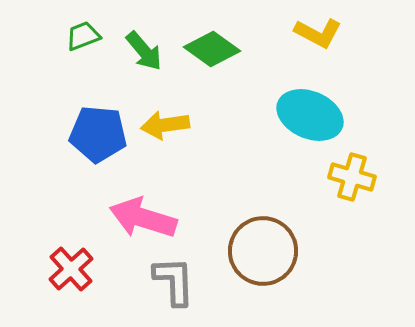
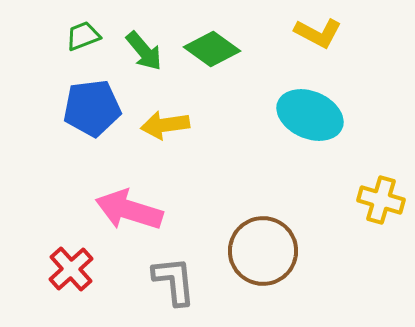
blue pentagon: moved 6 px left, 26 px up; rotated 12 degrees counterclockwise
yellow cross: moved 29 px right, 23 px down
pink arrow: moved 14 px left, 8 px up
gray L-shape: rotated 4 degrees counterclockwise
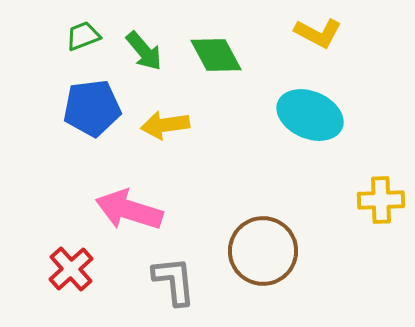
green diamond: moved 4 px right, 6 px down; rotated 26 degrees clockwise
yellow cross: rotated 18 degrees counterclockwise
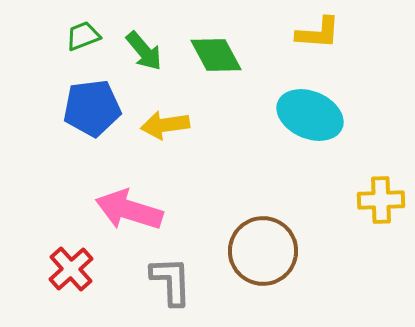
yellow L-shape: rotated 24 degrees counterclockwise
gray L-shape: moved 3 px left; rotated 4 degrees clockwise
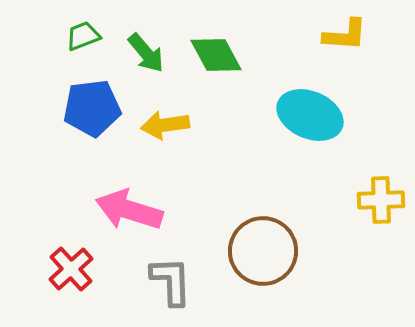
yellow L-shape: moved 27 px right, 2 px down
green arrow: moved 2 px right, 2 px down
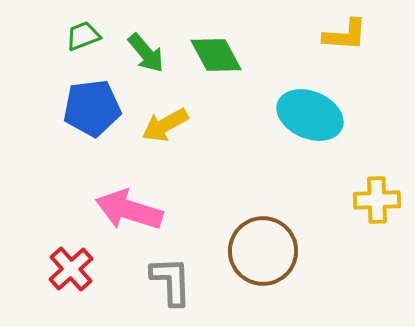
yellow arrow: rotated 21 degrees counterclockwise
yellow cross: moved 4 px left
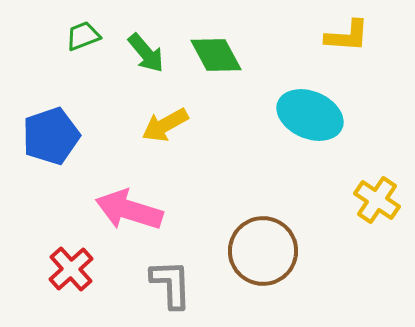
yellow L-shape: moved 2 px right, 1 px down
blue pentagon: moved 41 px left, 28 px down; rotated 12 degrees counterclockwise
yellow cross: rotated 36 degrees clockwise
gray L-shape: moved 3 px down
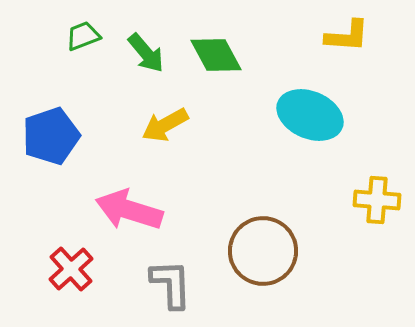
yellow cross: rotated 30 degrees counterclockwise
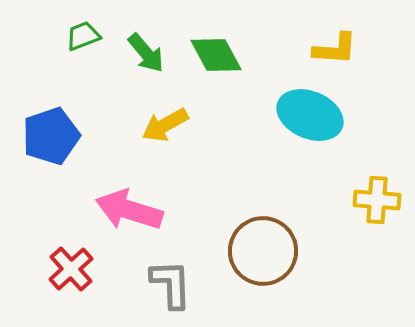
yellow L-shape: moved 12 px left, 13 px down
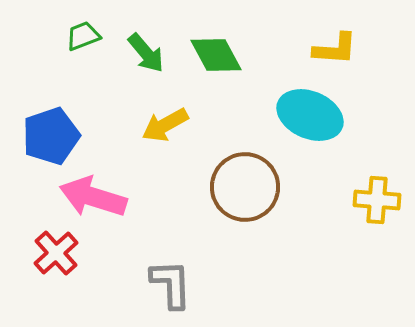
pink arrow: moved 36 px left, 13 px up
brown circle: moved 18 px left, 64 px up
red cross: moved 15 px left, 16 px up
